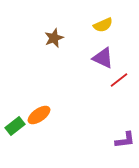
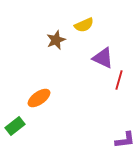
yellow semicircle: moved 19 px left
brown star: moved 2 px right, 2 px down
red line: rotated 36 degrees counterclockwise
orange ellipse: moved 17 px up
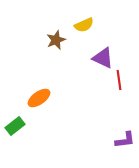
red line: rotated 24 degrees counterclockwise
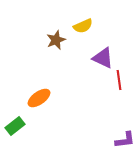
yellow semicircle: moved 1 px left, 1 px down
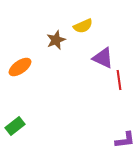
orange ellipse: moved 19 px left, 31 px up
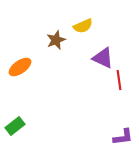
purple L-shape: moved 2 px left, 3 px up
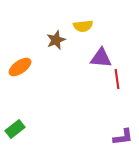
yellow semicircle: rotated 18 degrees clockwise
purple triangle: moved 2 px left; rotated 20 degrees counterclockwise
red line: moved 2 px left, 1 px up
green rectangle: moved 3 px down
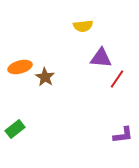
brown star: moved 11 px left, 37 px down; rotated 18 degrees counterclockwise
orange ellipse: rotated 20 degrees clockwise
red line: rotated 42 degrees clockwise
purple L-shape: moved 2 px up
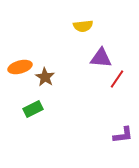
green rectangle: moved 18 px right, 20 px up; rotated 12 degrees clockwise
